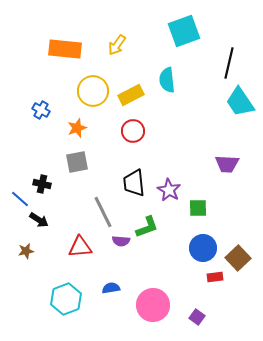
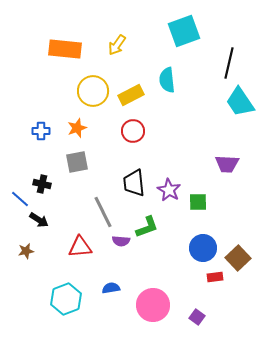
blue cross: moved 21 px down; rotated 30 degrees counterclockwise
green square: moved 6 px up
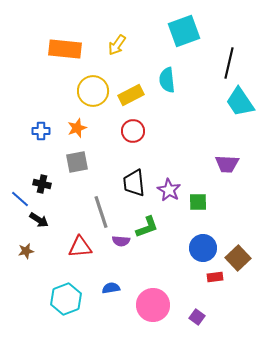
gray line: moved 2 px left; rotated 8 degrees clockwise
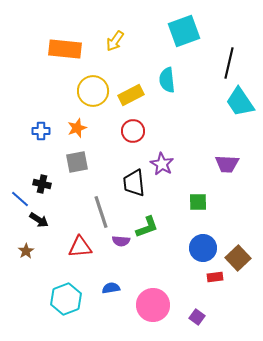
yellow arrow: moved 2 px left, 4 px up
purple star: moved 7 px left, 26 px up
brown star: rotated 21 degrees counterclockwise
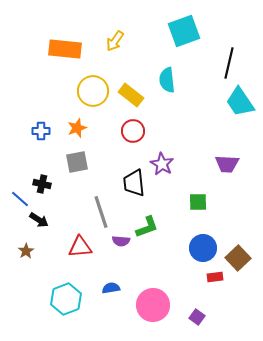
yellow rectangle: rotated 65 degrees clockwise
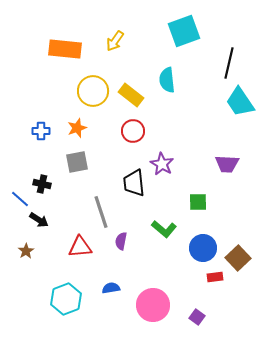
green L-shape: moved 17 px right, 2 px down; rotated 60 degrees clockwise
purple semicircle: rotated 96 degrees clockwise
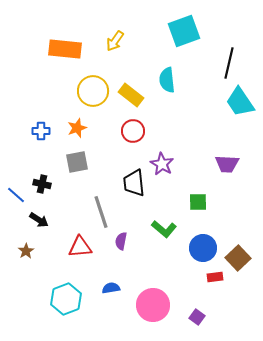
blue line: moved 4 px left, 4 px up
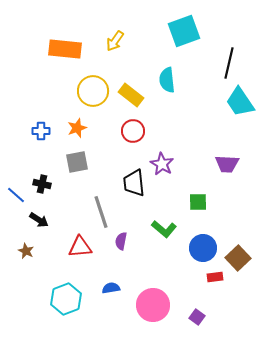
brown star: rotated 14 degrees counterclockwise
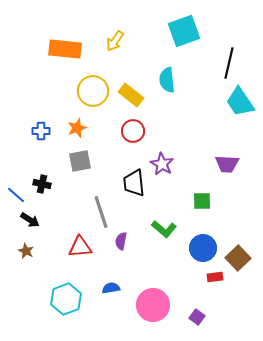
gray square: moved 3 px right, 1 px up
green square: moved 4 px right, 1 px up
black arrow: moved 9 px left
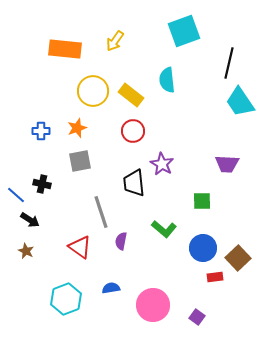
red triangle: rotated 40 degrees clockwise
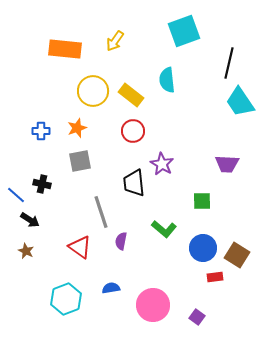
brown square: moved 1 px left, 3 px up; rotated 15 degrees counterclockwise
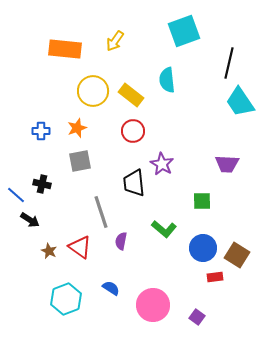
brown star: moved 23 px right
blue semicircle: rotated 42 degrees clockwise
